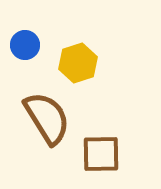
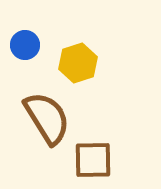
brown square: moved 8 px left, 6 px down
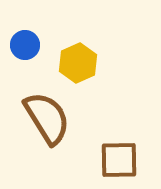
yellow hexagon: rotated 6 degrees counterclockwise
brown square: moved 26 px right
